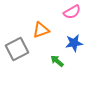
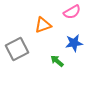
orange triangle: moved 2 px right, 5 px up
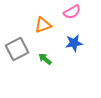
green arrow: moved 12 px left, 2 px up
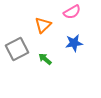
orange triangle: rotated 24 degrees counterclockwise
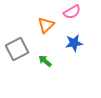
orange triangle: moved 3 px right
green arrow: moved 2 px down
